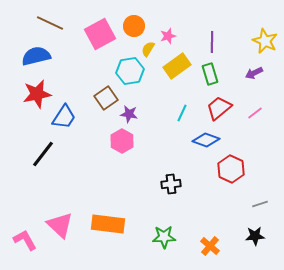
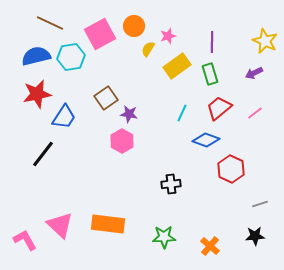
cyan hexagon: moved 59 px left, 14 px up
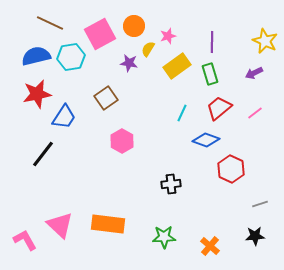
purple star: moved 51 px up
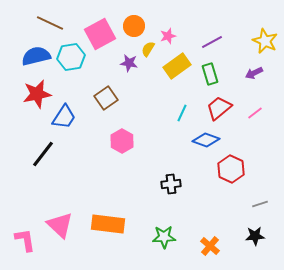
purple line: rotated 60 degrees clockwise
pink L-shape: rotated 20 degrees clockwise
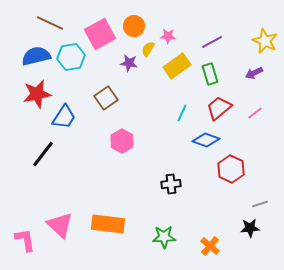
pink star: rotated 21 degrees clockwise
black star: moved 5 px left, 8 px up
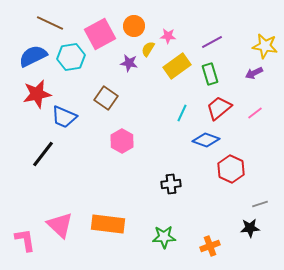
yellow star: moved 5 px down; rotated 15 degrees counterclockwise
blue semicircle: moved 3 px left; rotated 12 degrees counterclockwise
brown square: rotated 20 degrees counterclockwise
blue trapezoid: rotated 80 degrees clockwise
orange cross: rotated 30 degrees clockwise
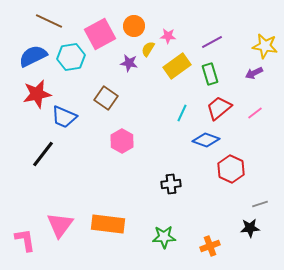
brown line: moved 1 px left, 2 px up
pink triangle: rotated 24 degrees clockwise
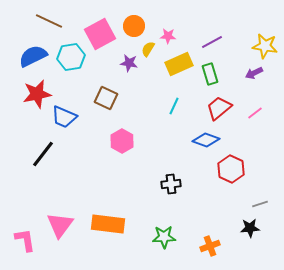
yellow rectangle: moved 2 px right, 2 px up; rotated 12 degrees clockwise
brown square: rotated 10 degrees counterclockwise
cyan line: moved 8 px left, 7 px up
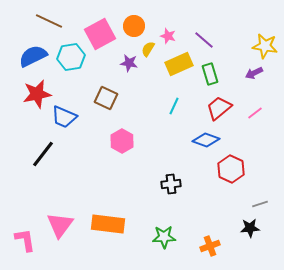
pink star: rotated 14 degrees clockwise
purple line: moved 8 px left, 2 px up; rotated 70 degrees clockwise
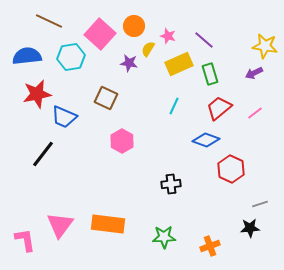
pink square: rotated 20 degrees counterclockwise
blue semicircle: moved 6 px left; rotated 20 degrees clockwise
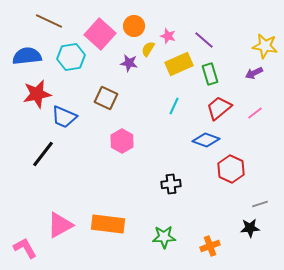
pink triangle: rotated 24 degrees clockwise
pink L-shape: moved 8 px down; rotated 20 degrees counterclockwise
